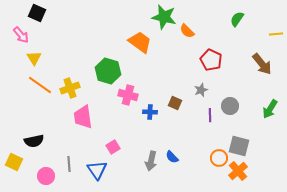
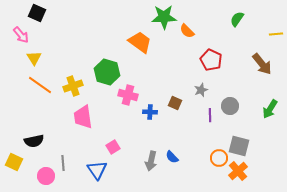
green star: rotated 15 degrees counterclockwise
green hexagon: moved 1 px left, 1 px down
yellow cross: moved 3 px right, 2 px up
gray line: moved 6 px left, 1 px up
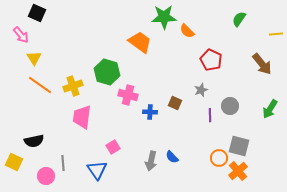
green semicircle: moved 2 px right
pink trapezoid: moved 1 px left; rotated 15 degrees clockwise
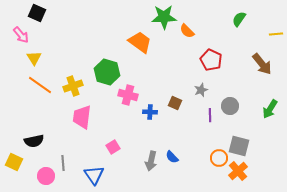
blue triangle: moved 3 px left, 5 px down
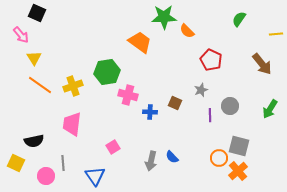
green hexagon: rotated 25 degrees counterclockwise
pink trapezoid: moved 10 px left, 7 px down
yellow square: moved 2 px right, 1 px down
blue triangle: moved 1 px right, 1 px down
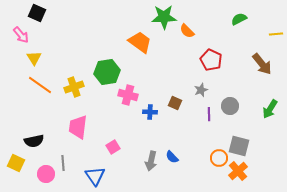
green semicircle: rotated 28 degrees clockwise
yellow cross: moved 1 px right, 1 px down
purple line: moved 1 px left, 1 px up
pink trapezoid: moved 6 px right, 3 px down
pink circle: moved 2 px up
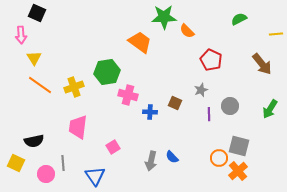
pink arrow: rotated 36 degrees clockwise
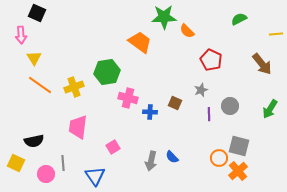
pink cross: moved 3 px down
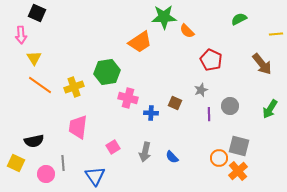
orange trapezoid: rotated 110 degrees clockwise
blue cross: moved 1 px right, 1 px down
gray arrow: moved 6 px left, 9 px up
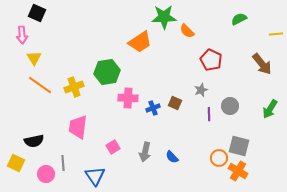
pink arrow: moved 1 px right
pink cross: rotated 12 degrees counterclockwise
blue cross: moved 2 px right, 5 px up; rotated 24 degrees counterclockwise
orange cross: rotated 18 degrees counterclockwise
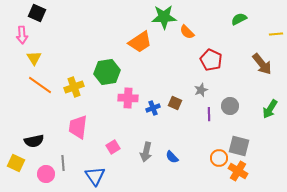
orange semicircle: moved 1 px down
gray arrow: moved 1 px right
